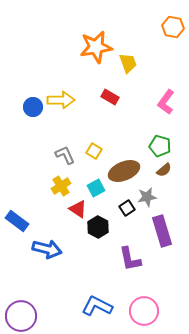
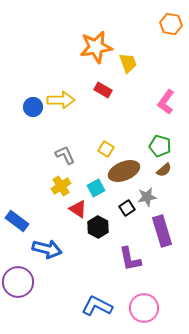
orange hexagon: moved 2 px left, 3 px up
red rectangle: moved 7 px left, 7 px up
yellow square: moved 12 px right, 2 px up
pink circle: moved 3 px up
purple circle: moved 3 px left, 34 px up
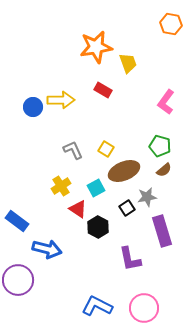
gray L-shape: moved 8 px right, 5 px up
purple circle: moved 2 px up
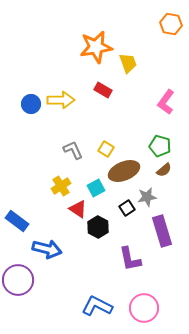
blue circle: moved 2 px left, 3 px up
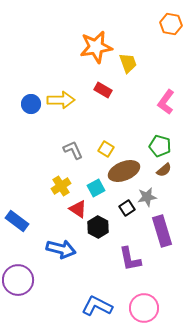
blue arrow: moved 14 px right
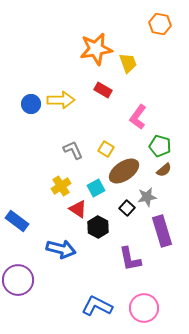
orange hexagon: moved 11 px left
orange star: moved 2 px down
pink L-shape: moved 28 px left, 15 px down
brown ellipse: rotated 12 degrees counterclockwise
black square: rotated 14 degrees counterclockwise
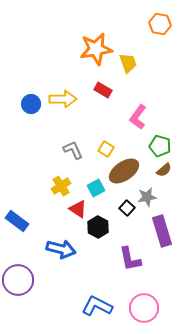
yellow arrow: moved 2 px right, 1 px up
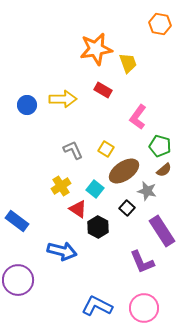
blue circle: moved 4 px left, 1 px down
cyan square: moved 1 px left, 1 px down; rotated 24 degrees counterclockwise
gray star: moved 6 px up; rotated 24 degrees clockwise
purple rectangle: rotated 16 degrees counterclockwise
blue arrow: moved 1 px right, 2 px down
purple L-shape: moved 12 px right, 3 px down; rotated 12 degrees counterclockwise
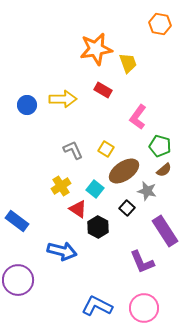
purple rectangle: moved 3 px right
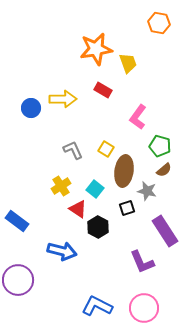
orange hexagon: moved 1 px left, 1 px up
blue circle: moved 4 px right, 3 px down
brown ellipse: rotated 48 degrees counterclockwise
black square: rotated 28 degrees clockwise
